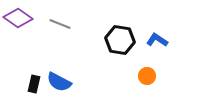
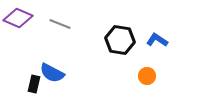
purple diamond: rotated 12 degrees counterclockwise
blue semicircle: moved 7 px left, 9 px up
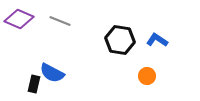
purple diamond: moved 1 px right, 1 px down
gray line: moved 3 px up
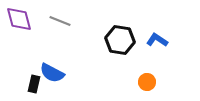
purple diamond: rotated 52 degrees clockwise
orange circle: moved 6 px down
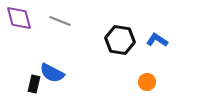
purple diamond: moved 1 px up
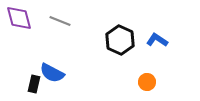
black hexagon: rotated 16 degrees clockwise
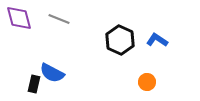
gray line: moved 1 px left, 2 px up
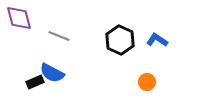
gray line: moved 17 px down
black rectangle: moved 1 px right, 2 px up; rotated 54 degrees clockwise
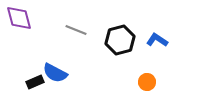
gray line: moved 17 px right, 6 px up
black hexagon: rotated 20 degrees clockwise
blue semicircle: moved 3 px right
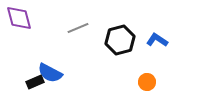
gray line: moved 2 px right, 2 px up; rotated 45 degrees counterclockwise
blue semicircle: moved 5 px left
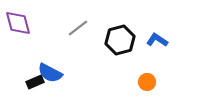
purple diamond: moved 1 px left, 5 px down
gray line: rotated 15 degrees counterclockwise
